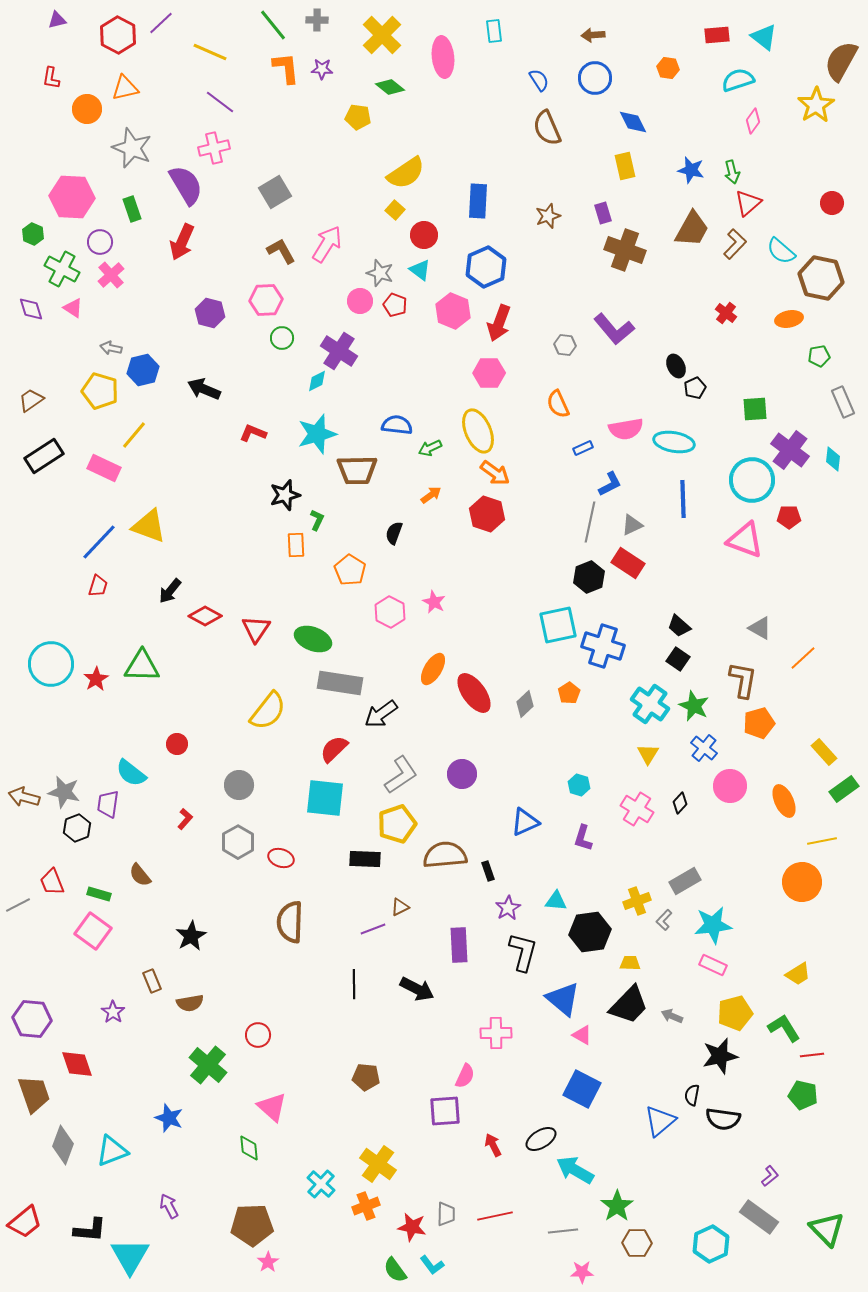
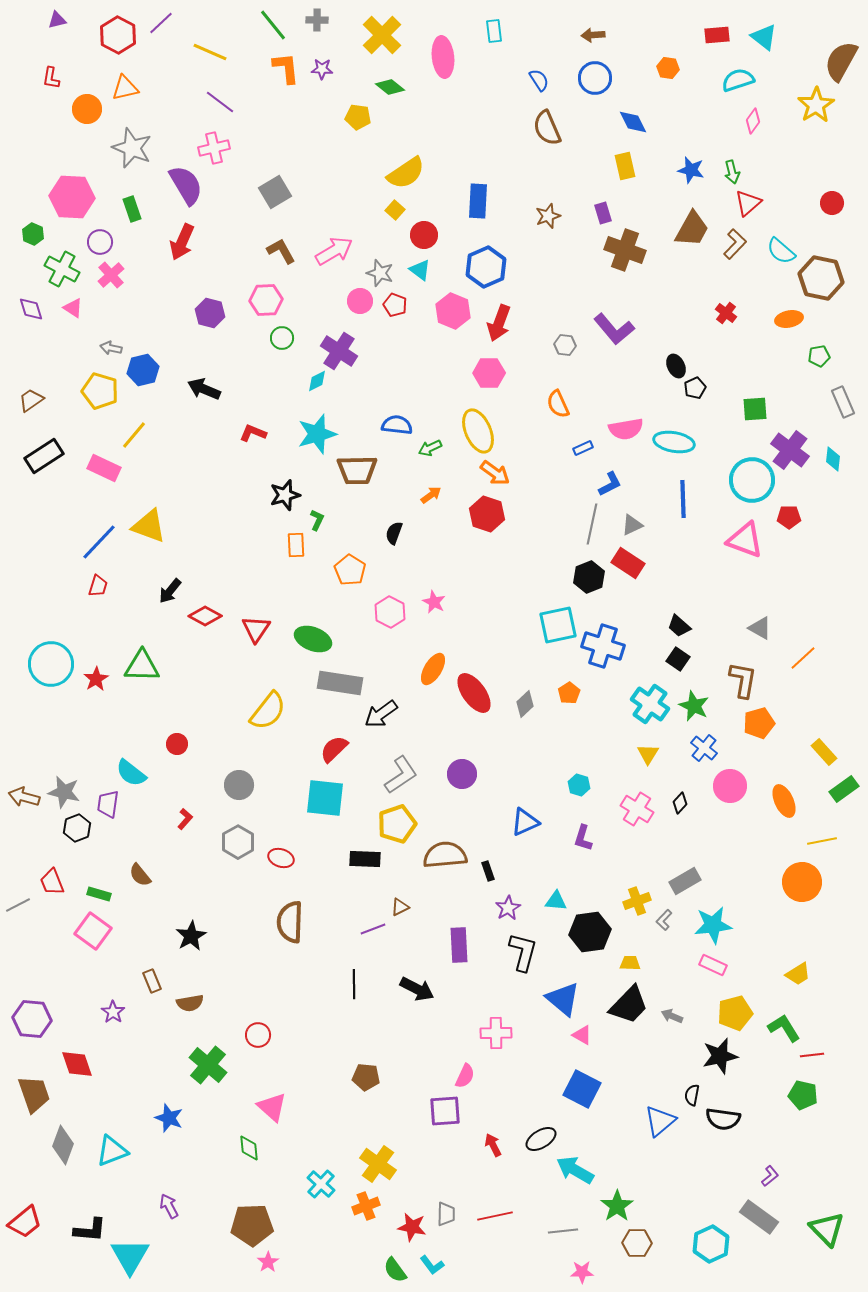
pink arrow at (327, 244): moved 7 px right, 7 px down; rotated 27 degrees clockwise
gray line at (590, 522): moved 2 px right, 2 px down
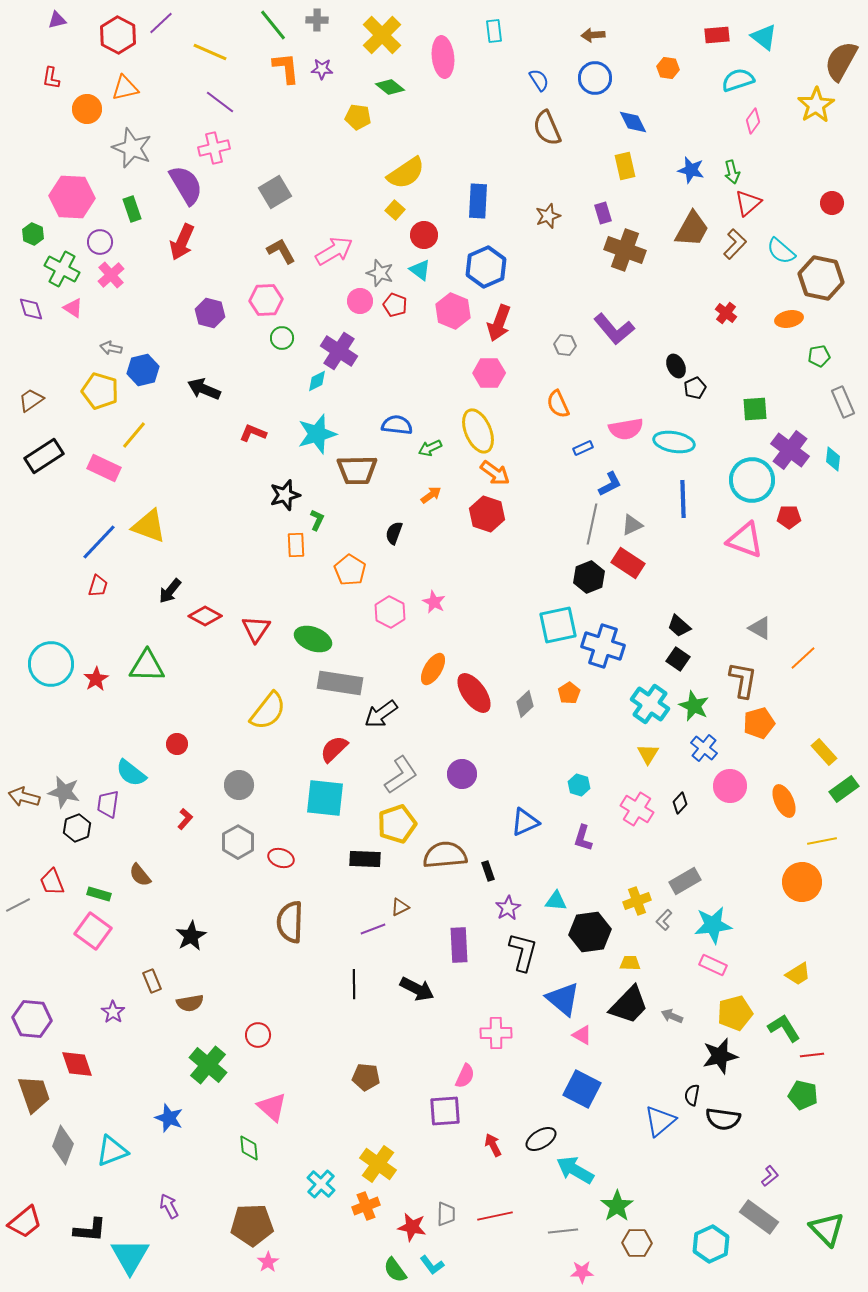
green triangle at (142, 666): moved 5 px right
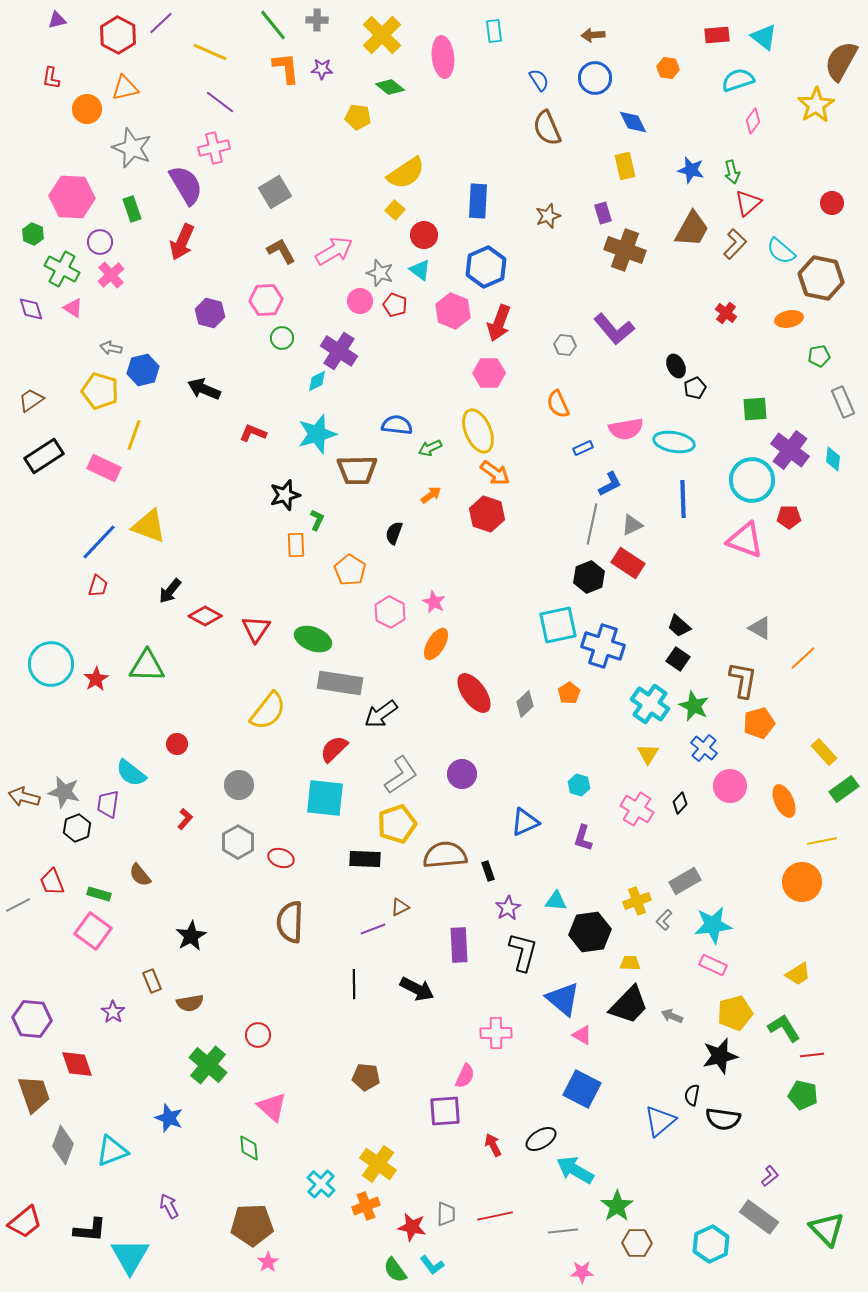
yellow line at (134, 435): rotated 20 degrees counterclockwise
orange ellipse at (433, 669): moved 3 px right, 25 px up
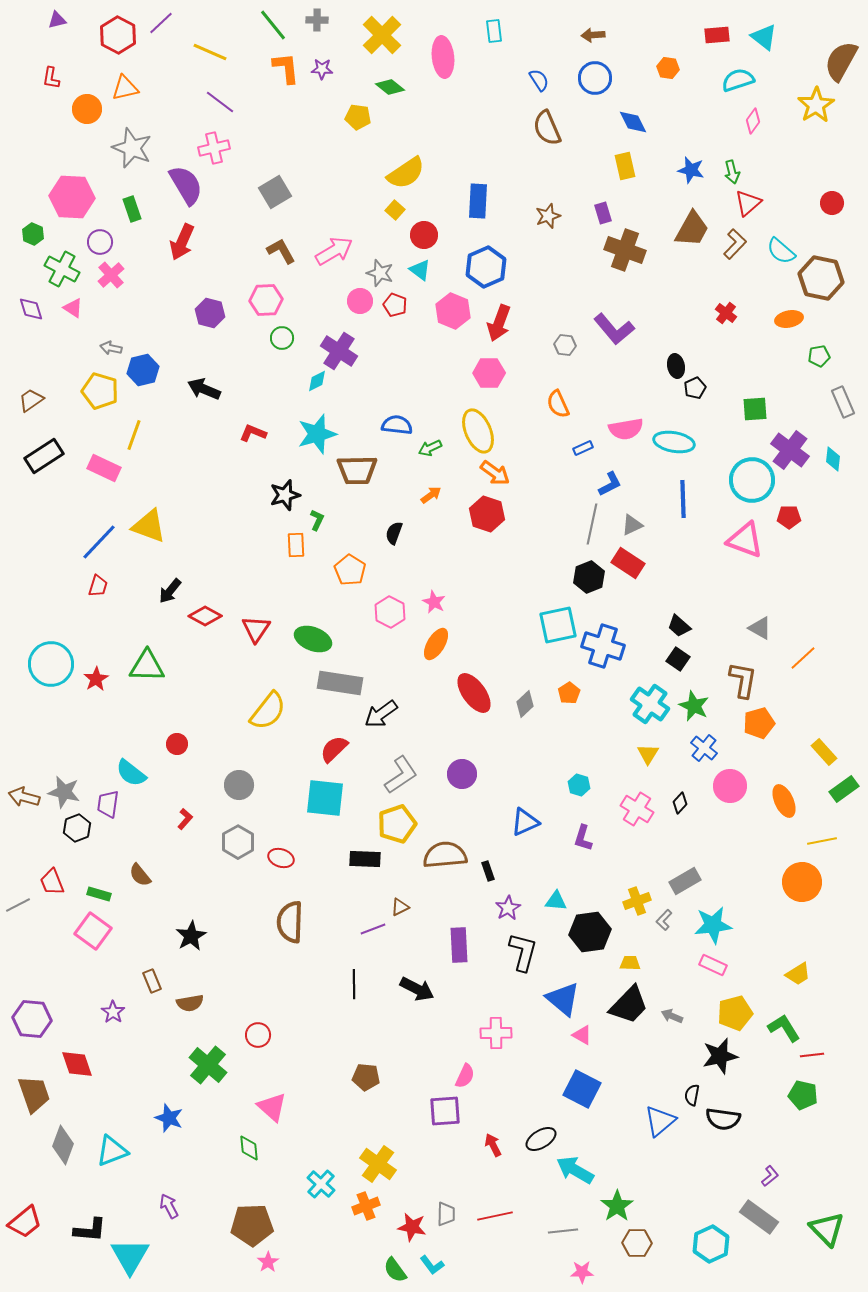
black ellipse at (676, 366): rotated 15 degrees clockwise
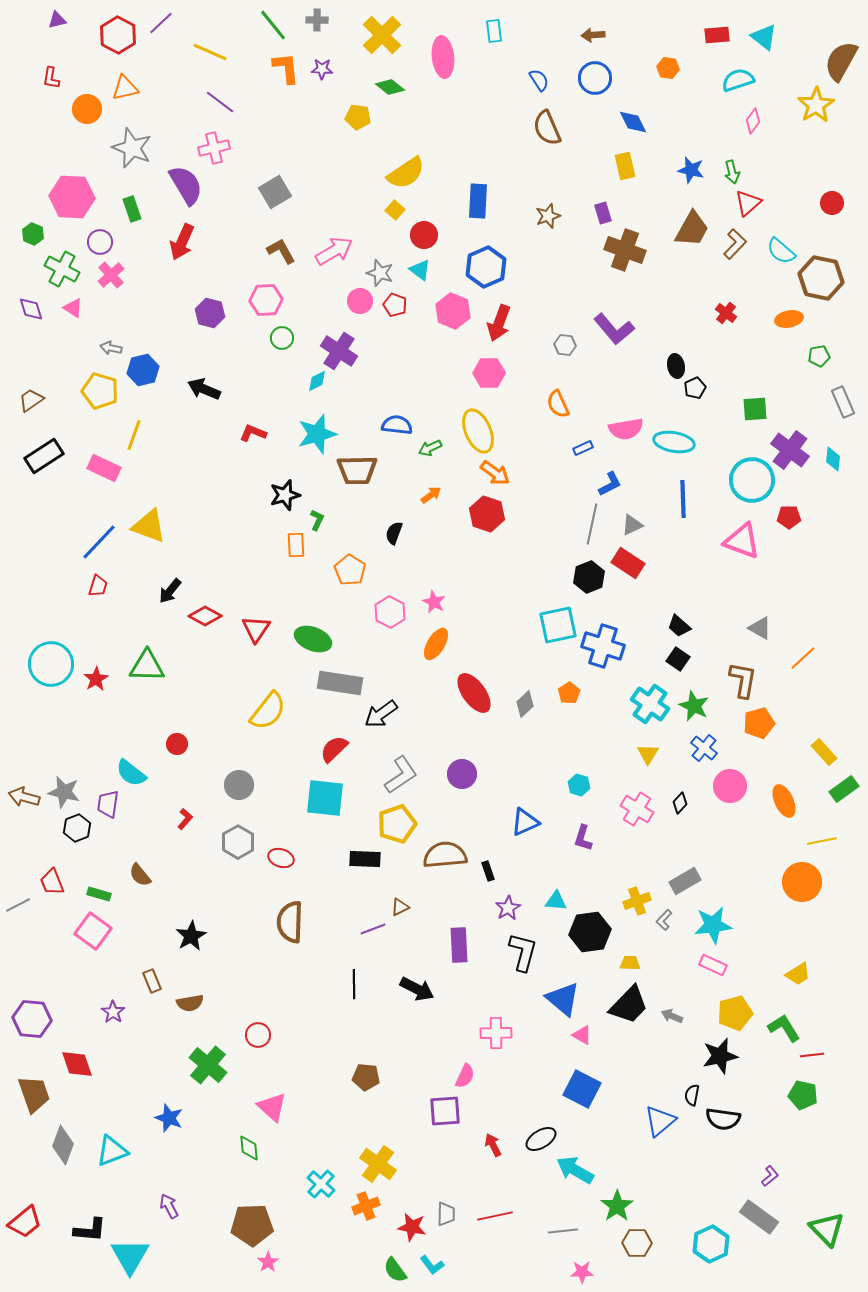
pink triangle at (745, 540): moved 3 px left, 1 px down
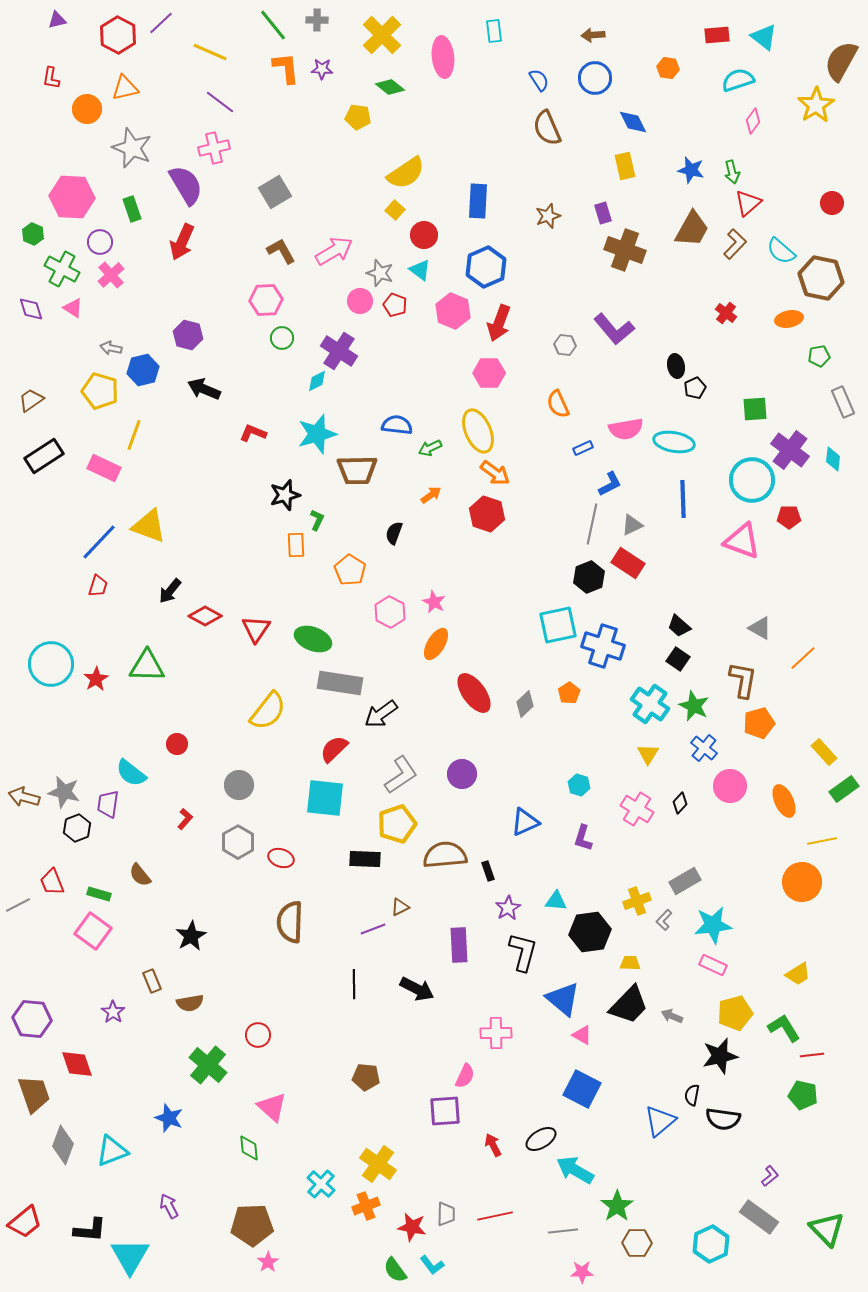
purple hexagon at (210, 313): moved 22 px left, 22 px down
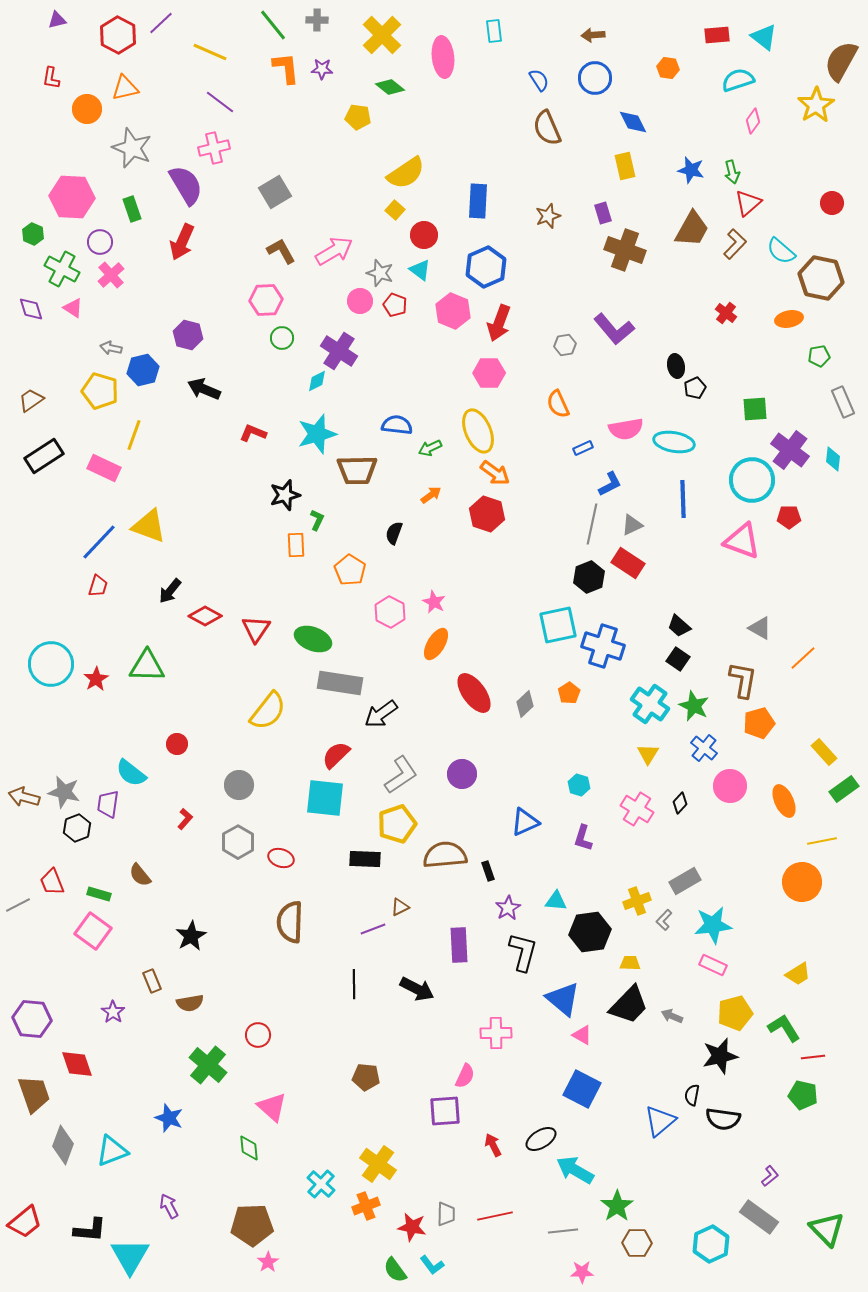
gray hexagon at (565, 345): rotated 15 degrees counterclockwise
red semicircle at (334, 749): moved 2 px right, 6 px down
red line at (812, 1055): moved 1 px right, 2 px down
